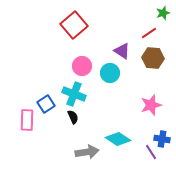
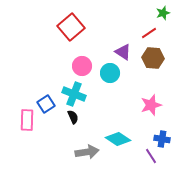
red square: moved 3 px left, 2 px down
purple triangle: moved 1 px right, 1 px down
purple line: moved 4 px down
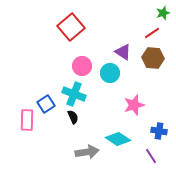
red line: moved 3 px right
pink star: moved 17 px left
blue cross: moved 3 px left, 8 px up
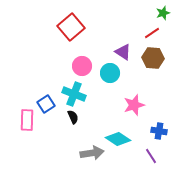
gray arrow: moved 5 px right, 1 px down
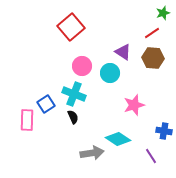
blue cross: moved 5 px right
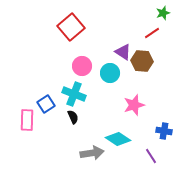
brown hexagon: moved 11 px left, 3 px down
